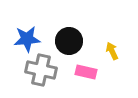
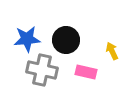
black circle: moved 3 px left, 1 px up
gray cross: moved 1 px right
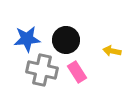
yellow arrow: rotated 54 degrees counterclockwise
pink rectangle: moved 9 px left; rotated 45 degrees clockwise
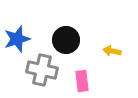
blue star: moved 10 px left; rotated 12 degrees counterclockwise
pink rectangle: moved 5 px right, 9 px down; rotated 25 degrees clockwise
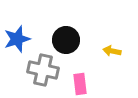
gray cross: moved 1 px right
pink rectangle: moved 2 px left, 3 px down
